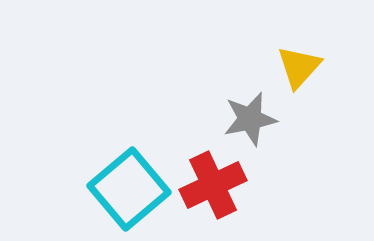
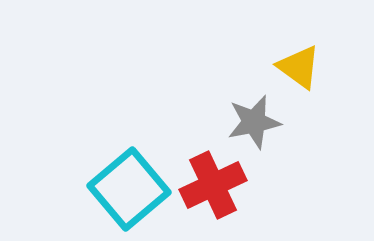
yellow triangle: rotated 36 degrees counterclockwise
gray star: moved 4 px right, 3 px down
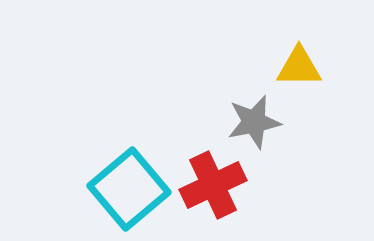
yellow triangle: rotated 36 degrees counterclockwise
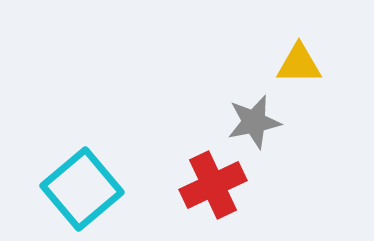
yellow triangle: moved 3 px up
cyan square: moved 47 px left
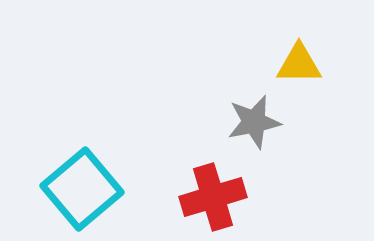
red cross: moved 12 px down; rotated 8 degrees clockwise
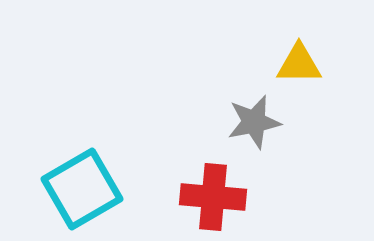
cyan square: rotated 10 degrees clockwise
red cross: rotated 22 degrees clockwise
